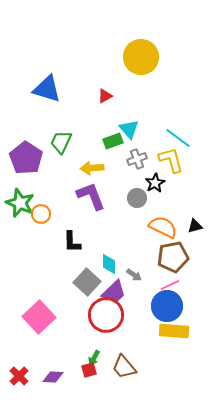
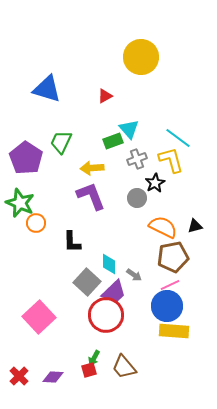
orange circle: moved 5 px left, 9 px down
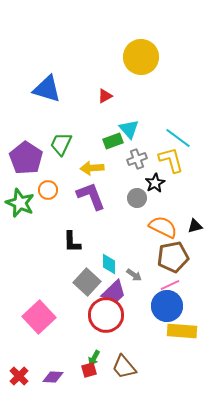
green trapezoid: moved 2 px down
orange circle: moved 12 px right, 33 px up
yellow rectangle: moved 8 px right
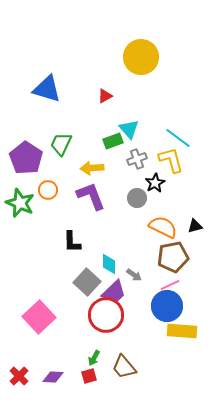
red square: moved 6 px down
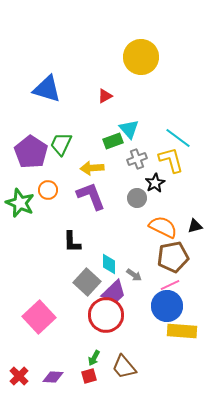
purple pentagon: moved 5 px right, 6 px up
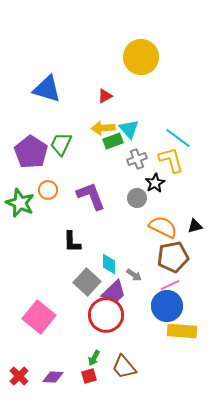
yellow arrow: moved 11 px right, 40 px up
pink square: rotated 8 degrees counterclockwise
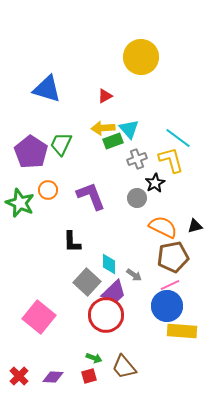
green arrow: rotated 98 degrees counterclockwise
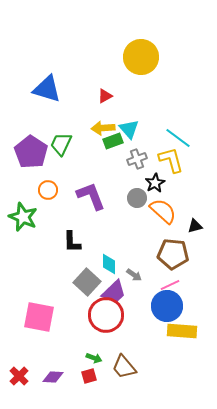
green star: moved 3 px right, 14 px down
orange semicircle: moved 16 px up; rotated 16 degrees clockwise
brown pentagon: moved 3 px up; rotated 16 degrees clockwise
pink square: rotated 28 degrees counterclockwise
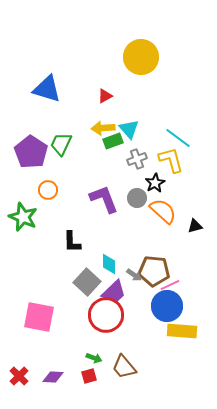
purple L-shape: moved 13 px right, 3 px down
brown pentagon: moved 19 px left, 17 px down
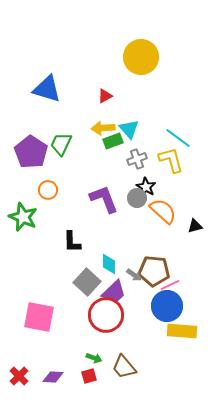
black star: moved 9 px left, 4 px down; rotated 12 degrees counterclockwise
